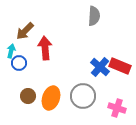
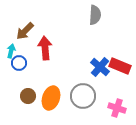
gray semicircle: moved 1 px right, 1 px up
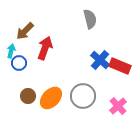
gray semicircle: moved 5 px left, 4 px down; rotated 18 degrees counterclockwise
red arrow: rotated 25 degrees clockwise
blue cross: moved 7 px up
orange ellipse: rotated 25 degrees clockwise
pink cross: moved 1 px right, 2 px up; rotated 30 degrees clockwise
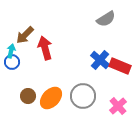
gray semicircle: moved 16 px right; rotated 72 degrees clockwise
brown arrow: moved 4 px down
red arrow: rotated 35 degrees counterclockwise
blue circle: moved 7 px left, 1 px up
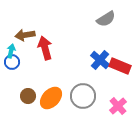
brown arrow: rotated 36 degrees clockwise
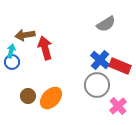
gray semicircle: moved 5 px down
gray circle: moved 14 px right, 11 px up
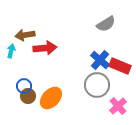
red arrow: rotated 100 degrees clockwise
blue circle: moved 12 px right, 24 px down
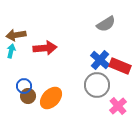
brown arrow: moved 9 px left
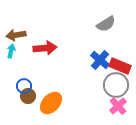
gray circle: moved 19 px right
orange ellipse: moved 5 px down
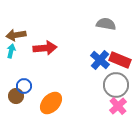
gray semicircle: rotated 138 degrees counterclockwise
red rectangle: moved 6 px up
brown circle: moved 12 px left
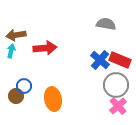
orange ellipse: moved 2 px right, 4 px up; rotated 55 degrees counterclockwise
